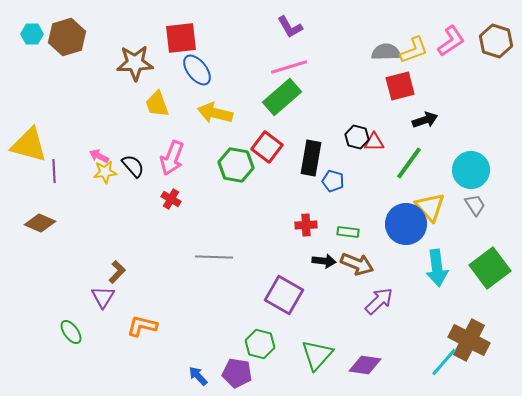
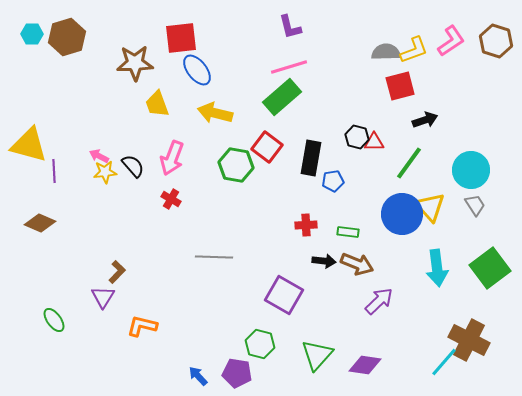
purple L-shape at (290, 27): rotated 16 degrees clockwise
blue pentagon at (333, 181): rotated 25 degrees counterclockwise
blue circle at (406, 224): moved 4 px left, 10 px up
green ellipse at (71, 332): moved 17 px left, 12 px up
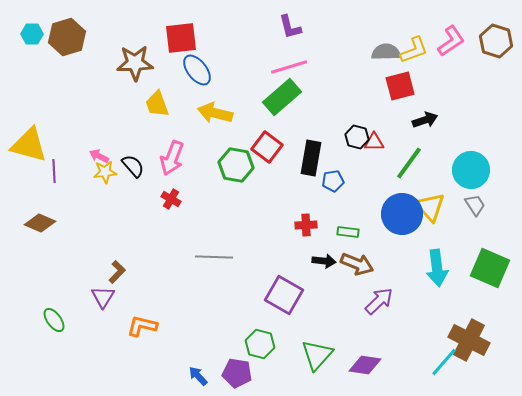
green square at (490, 268): rotated 30 degrees counterclockwise
